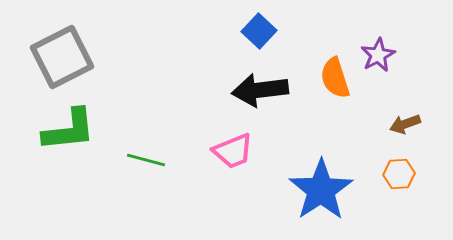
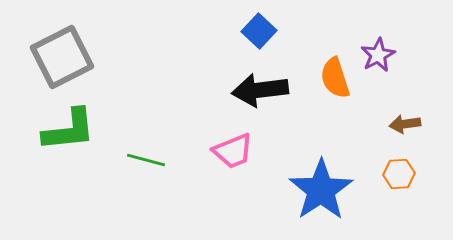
brown arrow: rotated 12 degrees clockwise
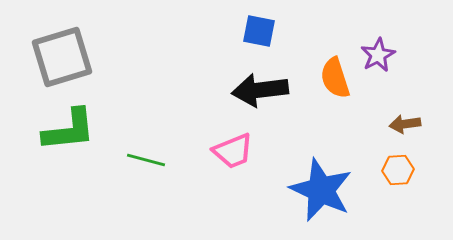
blue square: rotated 32 degrees counterclockwise
gray square: rotated 10 degrees clockwise
orange hexagon: moved 1 px left, 4 px up
blue star: rotated 14 degrees counterclockwise
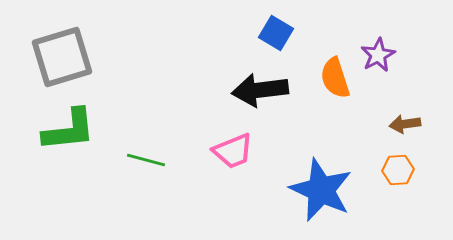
blue square: moved 17 px right, 2 px down; rotated 20 degrees clockwise
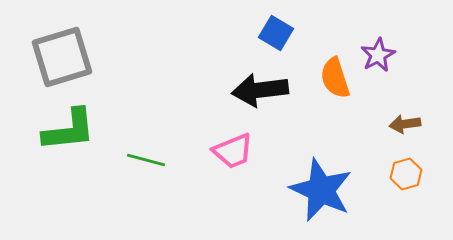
orange hexagon: moved 8 px right, 4 px down; rotated 12 degrees counterclockwise
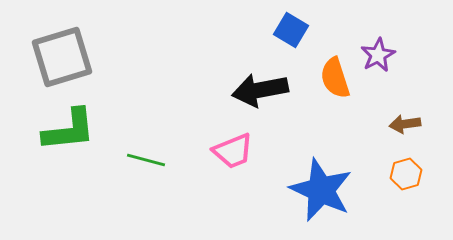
blue square: moved 15 px right, 3 px up
black arrow: rotated 4 degrees counterclockwise
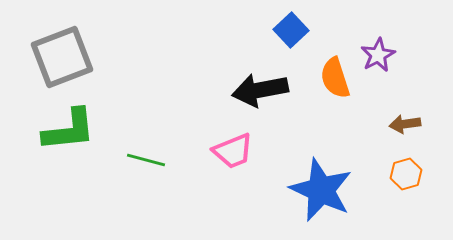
blue square: rotated 16 degrees clockwise
gray square: rotated 4 degrees counterclockwise
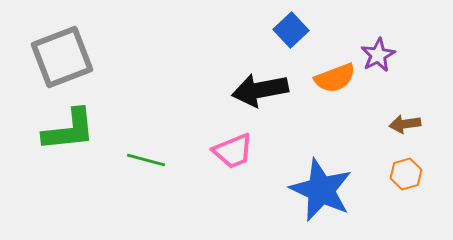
orange semicircle: rotated 93 degrees counterclockwise
